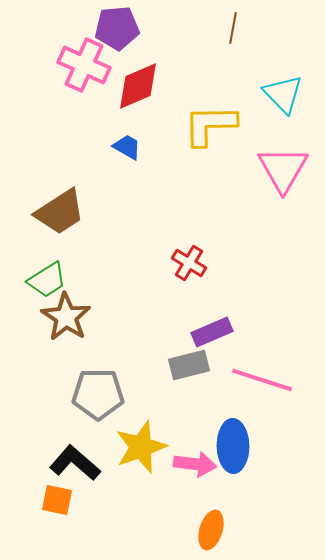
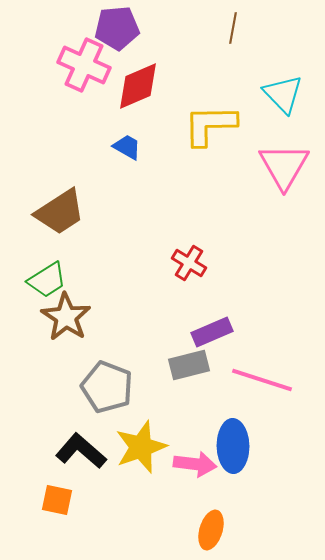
pink triangle: moved 1 px right, 3 px up
gray pentagon: moved 9 px right, 7 px up; rotated 21 degrees clockwise
black L-shape: moved 6 px right, 12 px up
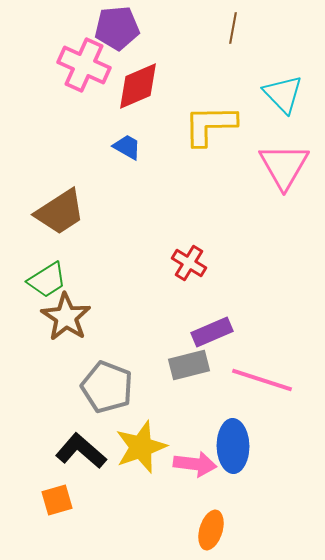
orange square: rotated 28 degrees counterclockwise
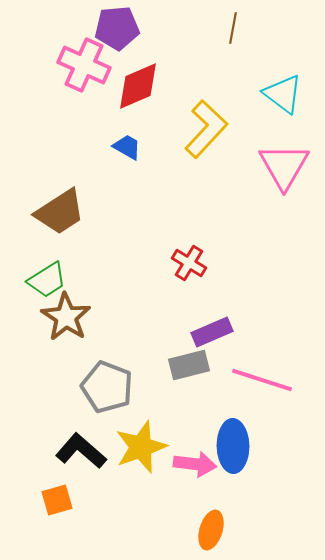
cyan triangle: rotated 9 degrees counterclockwise
yellow L-shape: moved 4 px left, 4 px down; rotated 134 degrees clockwise
